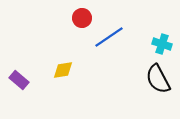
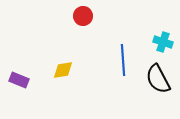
red circle: moved 1 px right, 2 px up
blue line: moved 14 px right, 23 px down; rotated 60 degrees counterclockwise
cyan cross: moved 1 px right, 2 px up
purple rectangle: rotated 18 degrees counterclockwise
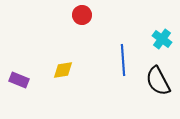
red circle: moved 1 px left, 1 px up
cyan cross: moved 1 px left, 3 px up; rotated 18 degrees clockwise
black semicircle: moved 2 px down
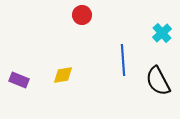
cyan cross: moved 6 px up; rotated 12 degrees clockwise
yellow diamond: moved 5 px down
